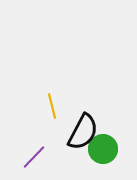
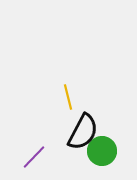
yellow line: moved 16 px right, 9 px up
green circle: moved 1 px left, 2 px down
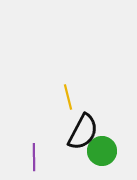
purple line: rotated 44 degrees counterclockwise
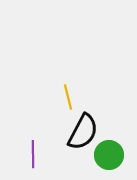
green circle: moved 7 px right, 4 px down
purple line: moved 1 px left, 3 px up
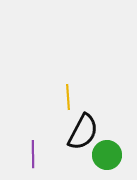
yellow line: rotated 10 degrees clockwise
green circle: moved 2 px left
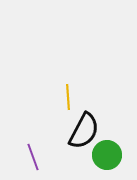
black semicircle: moved 1 px right, 1 px up
purple line: moved 3 px down; rotated 20 degrees counterclockwise
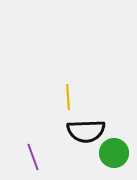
black semicircle: moved 2 px right; rotated 60 degrees clockwise
green circle: moved 7 px right, 2 px up
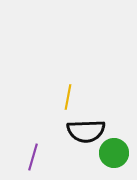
yellow line: rotated 15 degrees clockwise
purple line: rotated 36 degrees clockwise
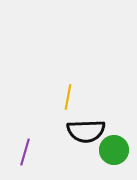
green circle: moved 3 px up
purple line: moved 8 px left, 5 px up
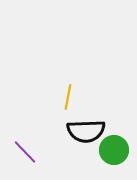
purple line: rotated 60 degrees counterclockwise
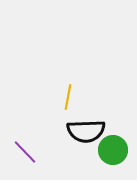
green circle: moved 1 px left
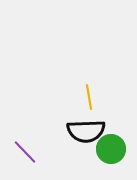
yellow line: moved 21 px right; rotated 20 degrees counterclockwise
green circle: moved 2 px left, 1 px up
